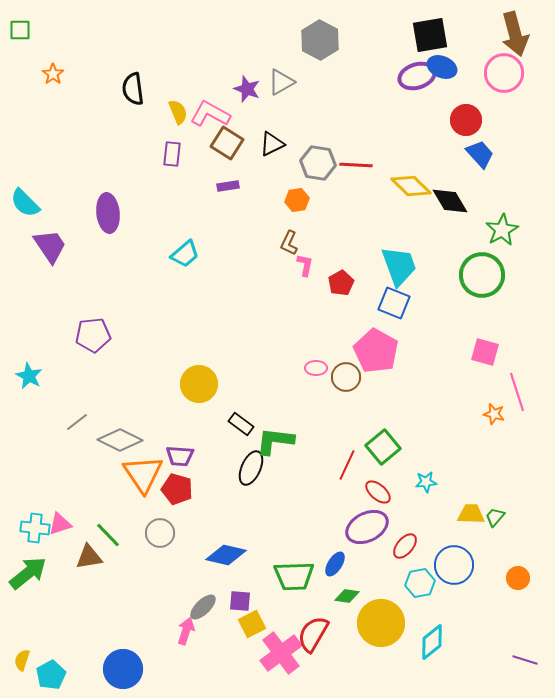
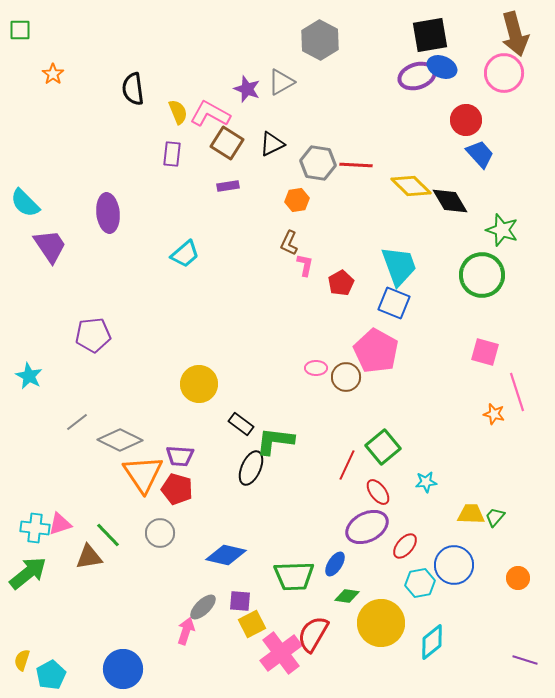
green star at (502, 230): rotated 24 degrees counterclockwise
red ellipse at (378, 492): rotated 12 degrees clockwise
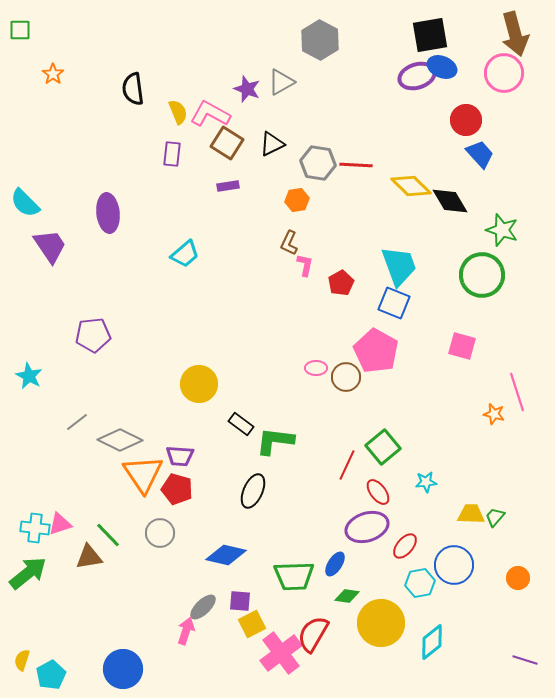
pink square at (485, 352): moved 23 px left, 6 px up
black ellipse at (251, 468): moved 2 px right, 23 px down
purple ellipse at (367, 527): rotated 9 degrees clockwise
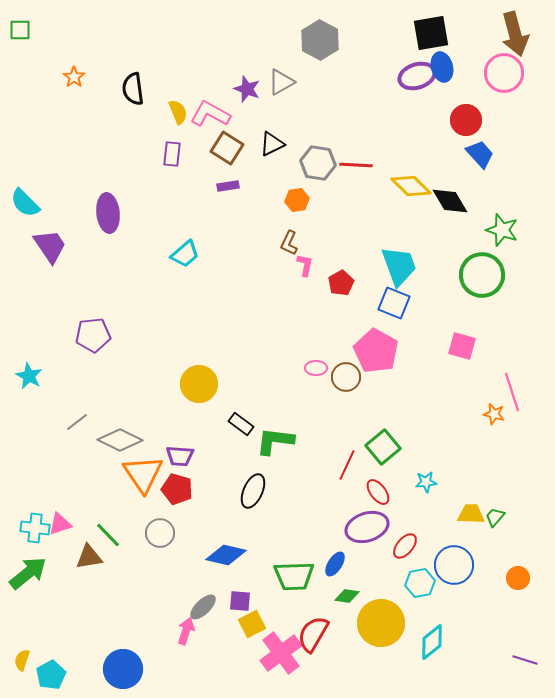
black square at (430, 35): moved 1 px right, 2 px up
blue ellipse at (442, 67): rotated 52 degrees clockwise
orange star at (53, 74): moved 21 px right, 3 px down
brown square at (227, 143): moved 5 px down
pink line at (517, 392): moved 5 px left
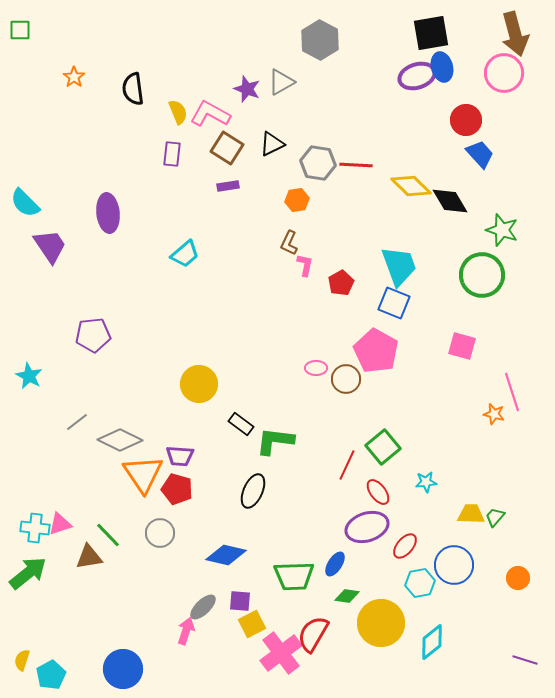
brown circle at (346, 377): moved 2 px down
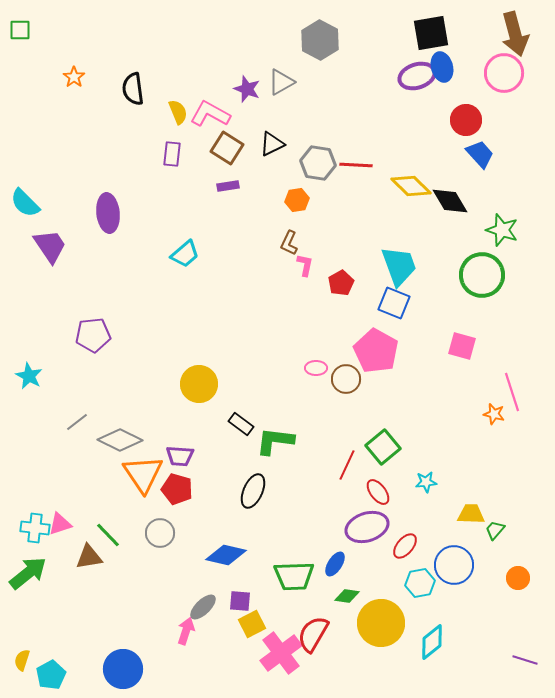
green trapezoid at (495, 517): moved 13 px down
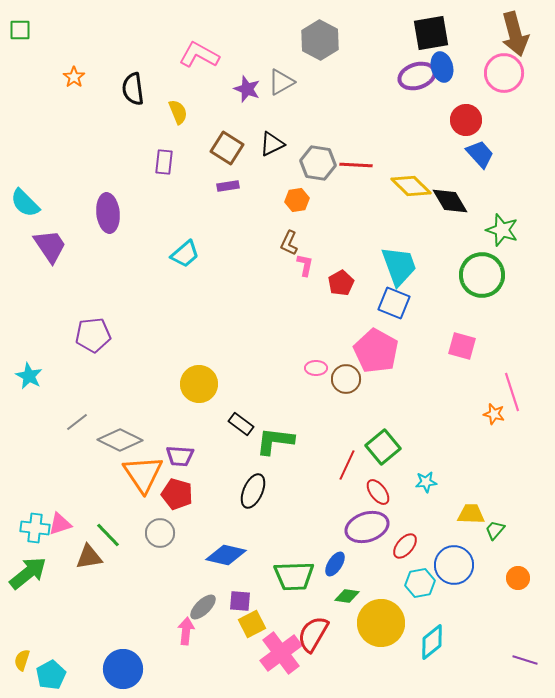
pink L-shape at (210, 114): moved 11 px left, 59 px up
purple rectangle at (172, 154): moved 8 px left, 8 px down
red pentagon at (177, 489): moved 5 px down
pink arrow at (186, 631): rotated 12 degrees counterclockwise
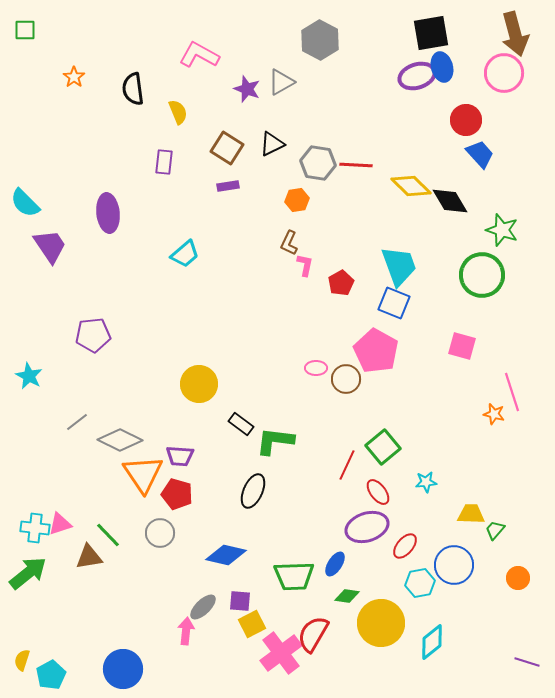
green square at (20, 30): moved 5 px right
purple line at (525, 660): moved 2 px right, 2 px down
